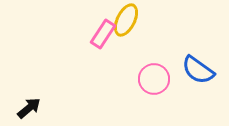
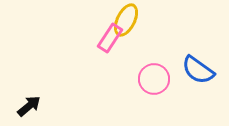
pink rectangle: moved 7 px right, 4 px down
black arrow: moved 2 px up
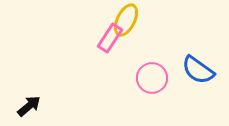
pink circle: moved 2 px left, 1 px up
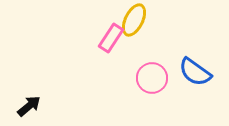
yellow ellipse: moved 8 px right
pink rectangle: moved 1 px right
blue semicircle: moved 3 px left, 2 px down
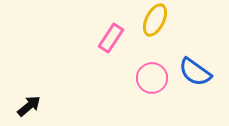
yellow ellipse: moved 21 px right
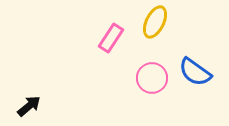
yellow ellipse: moved 2 px down
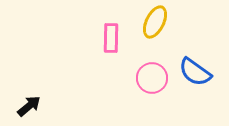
pink rectangle: rotated 32 degrees counterclockwise
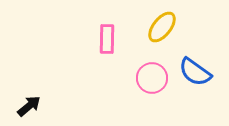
yellow ellipse: moved 7 px right, 5 px down; rotated 12 degrees clockwise
pink rectangle: moved 4 px left, 1 px down
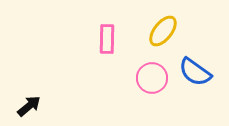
yellow ellipse: moved 1 px right, 4 px down
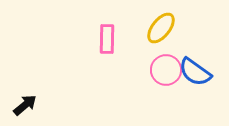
yellow ellipse: moved 2 px left, 3 px up
pink circle: moved 14 px right, 8 px up
black arrow: moved 4 px left, 1 px up
